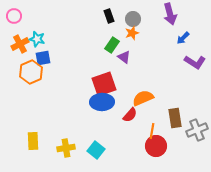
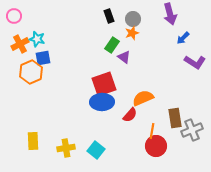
gray cross: moved 5 px left
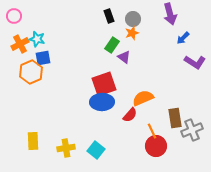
orange line: rotated 35 degrees counterclockwise
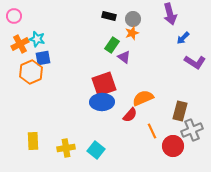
black rectangle: rotated 56 degrees counterclockwise
brown rectangle: moved 5 px right, 7 px up; rotated 24 degrees clockwise
red circle: moved 17 px right
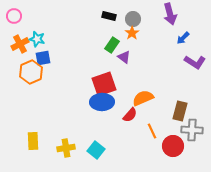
orange star: rotated 16 degrees counterclockwise
gray cross: rotated 25 degrees clockwise
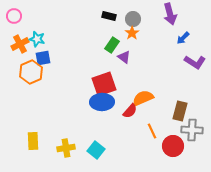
red semicircle: moved 4 px up
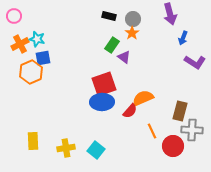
blue arrow: rotated 24 degrees counterclockwise
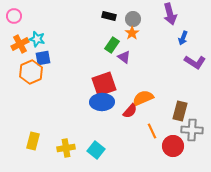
yellow rectangle: rotated 18 degrees clockwise
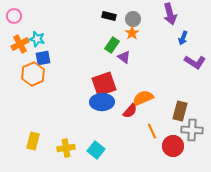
orange hexagon: moved 2 px right, 2 px down
